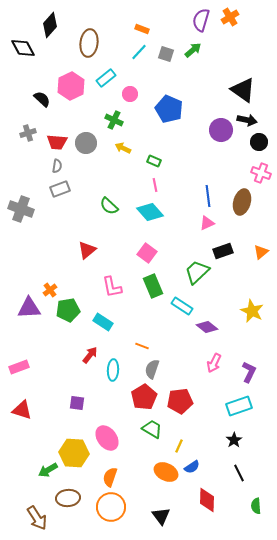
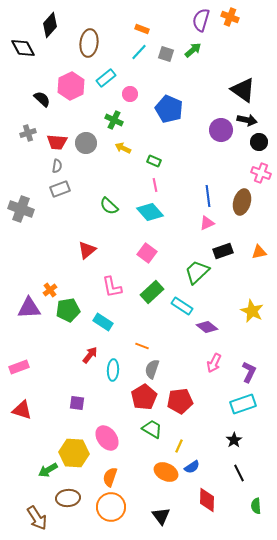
orange cross at (230, 17): rotated 36 degrees counterclockwise
orange triangle at (261, 252): moved 2 px left; rotated 28 degrees clockwise
green rectangle at (153, 286): moved 1 px left, 6 px down; rotated 70 degrees clockwise
cyan rectangle at (239, 406): moved 4 px right, 2 px up
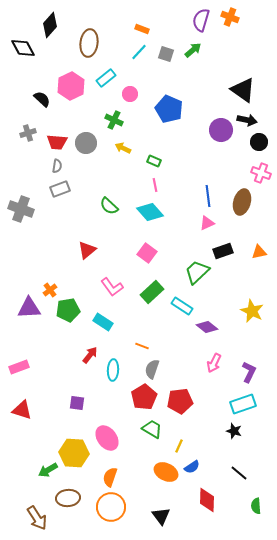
pink L-shape at (112, 287): rotated 25 degrees counterclockwise
black star at (234, 440): moved 9 px up; rotated 21 degrees counterclockwise
black line at (239, 473): rotated 24 degrees counterclockwise
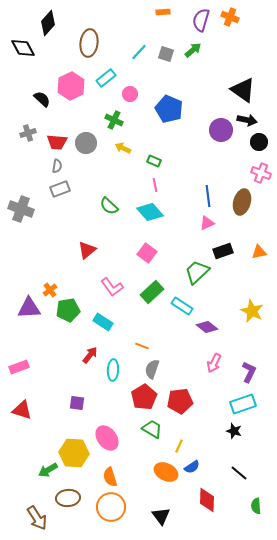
black diamond at (50, 25): moved 2 px left, 2 px up
orange rectangle at (142, 29): moved 21 px right, 17 px up; rotated 24 degrees counterclockwise
orange semicircle at (110, 477): rotated 36 degrees counterclockwise
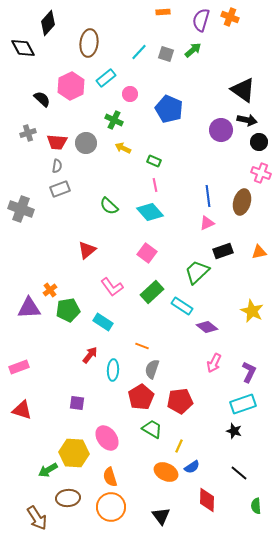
red pentagon at (144, 397): moved 3 px left
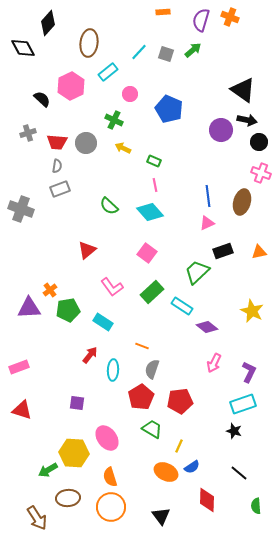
cyan rectangle at (106, 78): moved 2 px right, 6 px up
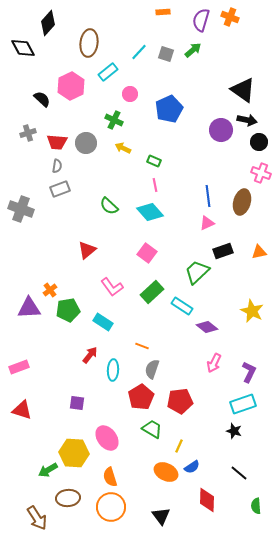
blue pentagon at (169, 109): rotated 24 degrees clockwise
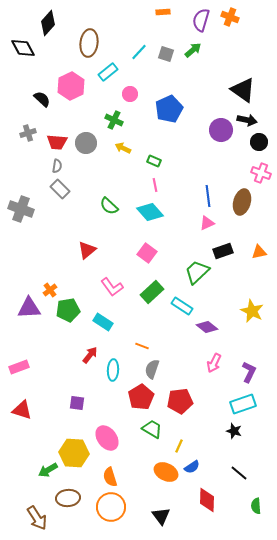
gray rectangle at (60, 189): rotated 66 degrees clockwise
